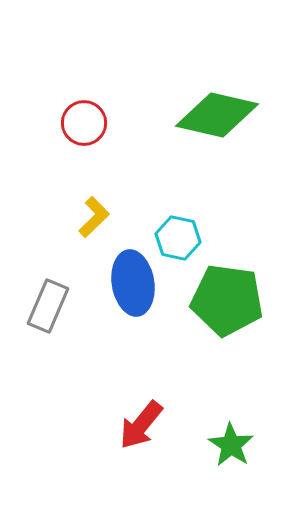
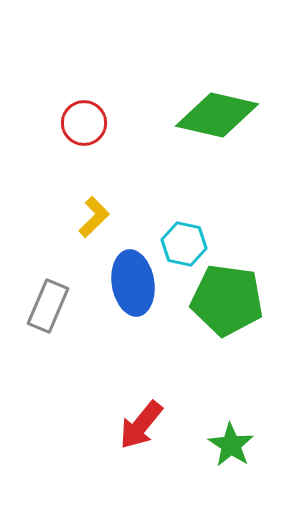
cyan hexagon: moved 6 px right, 6 px down
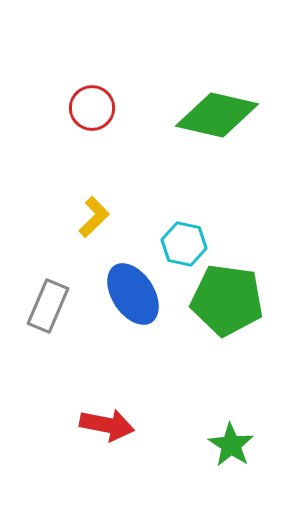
red circle: moved 8 px right, 15 px up
blue ellipse: moved 11 px down; rotated 24 degrees counterclockwise
red arrow: moved 34 px left; rotated 118 degrees counterclockwise
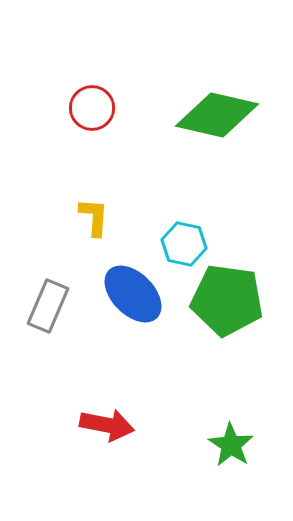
yellow L-shape: rotated 42 degrees counterclockwise
blue ellipse: rotated 12 degrees counterclockwise
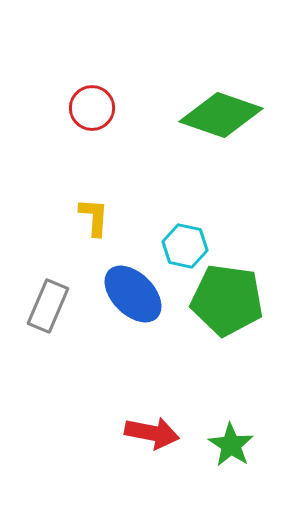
green diamond: moved 4 px right; rotated 6 degrees clockwise
cyan hexagon: moved 1 px right, 2 px down
red arrow: moved 45 px right, 8 px down
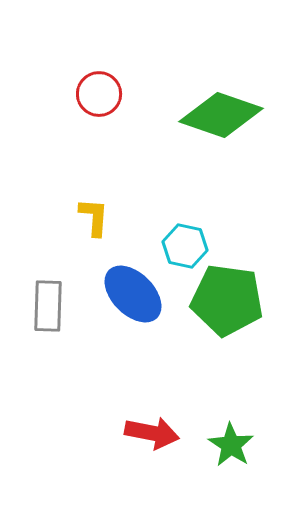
red circle: moved 7 px right, 14 px up
gray rectangle: rotated 21 degrees counterclockwise
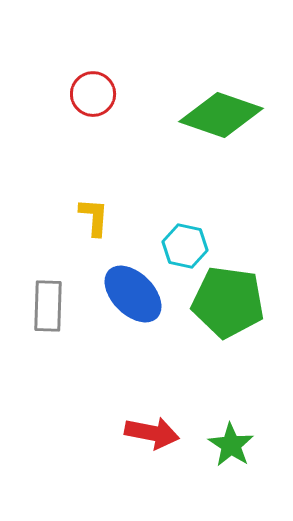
red circle: moved 6 px left
green pentagon: moved 1 px right, 2 px down
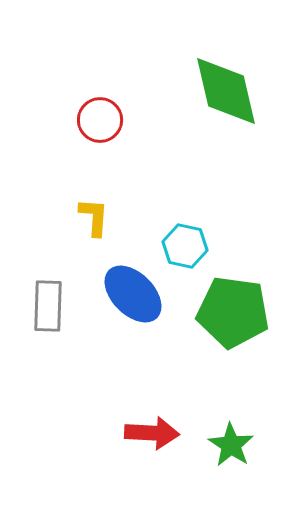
red circle: moved 7 px right, 26 px down
green diamond: moved 5 px right, 24 px up; rotated 58 degrees clockwise
green pentagon: moved 5 px right, 10 px down
red arrow: rotated 8 degrees counterclockwise
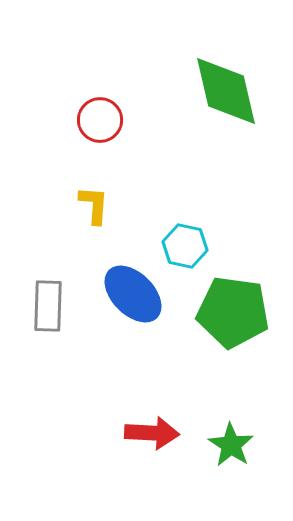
yellow L-shape: moved 12 px up
